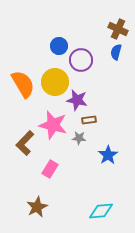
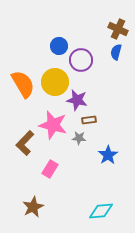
brown star: moved 4 px left
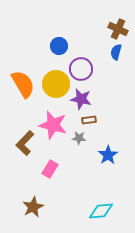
purple circle: moved 9 px down
yellow circle: moved 1 px right, 2 px down
purple star: moved 4 px right, 1 px up
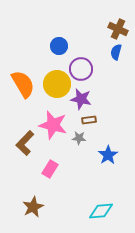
yellow circle: moved 1 px right
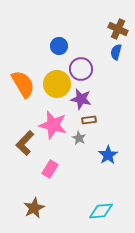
gray star: rotated 24 degrees clockwise
brown star: moved 1 px right, 1 px down
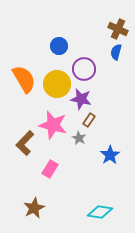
purple circle: moved 3 px right
orange semicircle: moved 1 px right, 5 px up
brown rectangle: rotated 48 degrees counterclockwise
blue star: moved 2 px right
cyan diamond: moved 1 px left, 1 px down; rotated 15 degrees clockwise
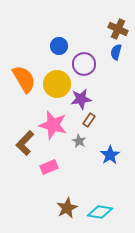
purple circle: moved 5 px up
purple star: rotated 20 degrees counterclockwise
gray star: moved 3 px down
pink rectangle: moved 1 px left, 2 px up; rotated 36 degrees clockwise
brown star: moved 33 px right
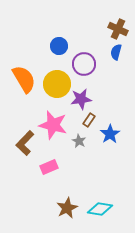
blue star: moved 21 px up
cyan diamond: moved 3 px up
